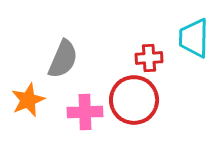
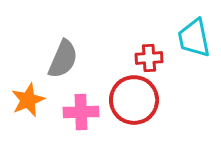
cyan trapezoid: rotated 12 degrees counterclockwise
pink cross: moved 4 px left
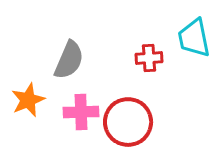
gray semicircle: moved 6 px right, 1 px down
red circle: moved 6 px left, 22 px down
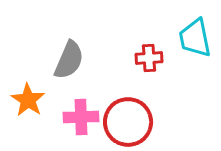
cyan trapezoid: moved 1 px right
orange star: rotated 16 degrees counterclockwise
pink cross: moved 5 px down
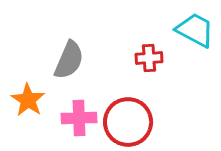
cyan trapezoid: moved 8 px up; rotated 129 degrees clockwise
pink cross: moved 2 px left, 1 px down
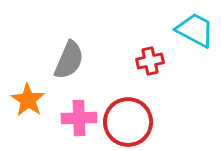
red cross: moved 1 px right, 3 px down; rotated 8 degrees counterclockwise
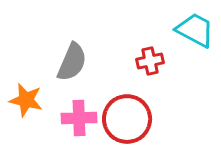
gray semicircle: moved 3 px right, 2 px down
orange star: moved 2 px left; rotated 20 degrees counterclockwise
red circle: moved 1 px left, 3 px up
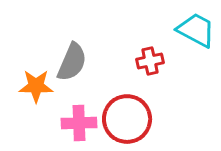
cyan trapezoid: moved 1 px right
orange star: moved 10 px right, 14 px up; rotated 12 degrees counterclockwise
pink cross: moved 5 px down
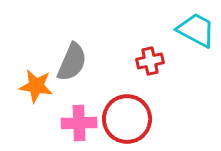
orange star: rotated 8 degrees clockwise
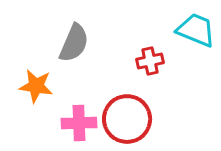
cyan trapezoid: rotated 6 degrees counterclockwise
gray semicircle: moved 2 px right, 19 px up
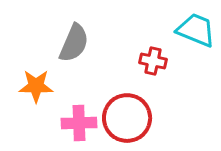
red cross: moved 3 px right; rotated 24 degrees clockwise
orange star: rotated 8 degrees counterclockwise
red circle: moved 1 px up
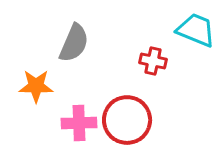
red circle: moved 2 px down
